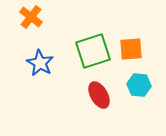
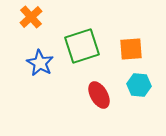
orange cross: rotated 10 degrees clockwise
green square: moved 11 px left, 5 px up
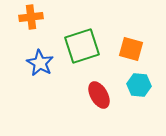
orange cross: rotated 35 degrees clockwise
orange square: rotated 20 degrees clockwise
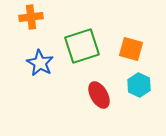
cyan hexagon: rotated 20 degrees clockwise
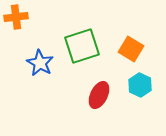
orange cross: moved 15 px left
orange square: rotated 15 degrees clockwise
cyan hexagon: moved 1 px right
red ellipse: rotated 56 degrees clockwise
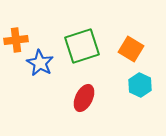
orange cross: moved 23 px down
red ellipse: moved 15 px left, 3 px down
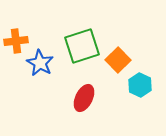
orange cross: moved 1 px down
orange square: moved 13 px left, 11 px down; rotated 15 degrees clockwise
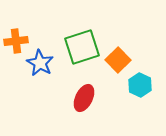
green square: moved 1 px down
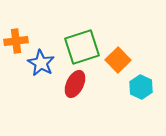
blue star: moved 1 px right
cyan hexagon: moved 1 px right, 2 px down
red ellipse: moved 9 px left, 14 px up
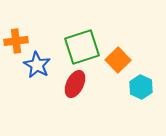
blue star: moved 4 px left, 2 px down
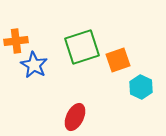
orange square: rotated 25 degrees clockwise
blue star: moved 3 px left
red ellipse: moved 33 px down
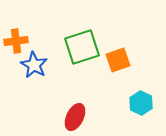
cyan hexagon: moved 16 px down
